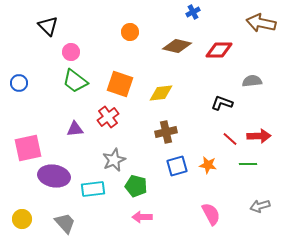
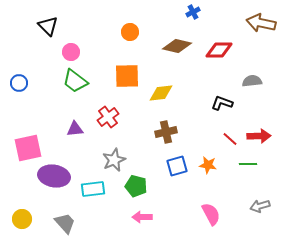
orange square: moved 7 px right, 8 px up; rotated 20 degrees counterclockwise
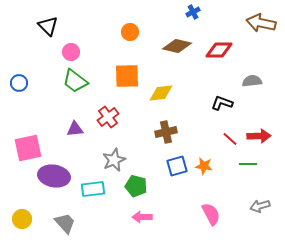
orange star: moved 4 px left, 1 px down
